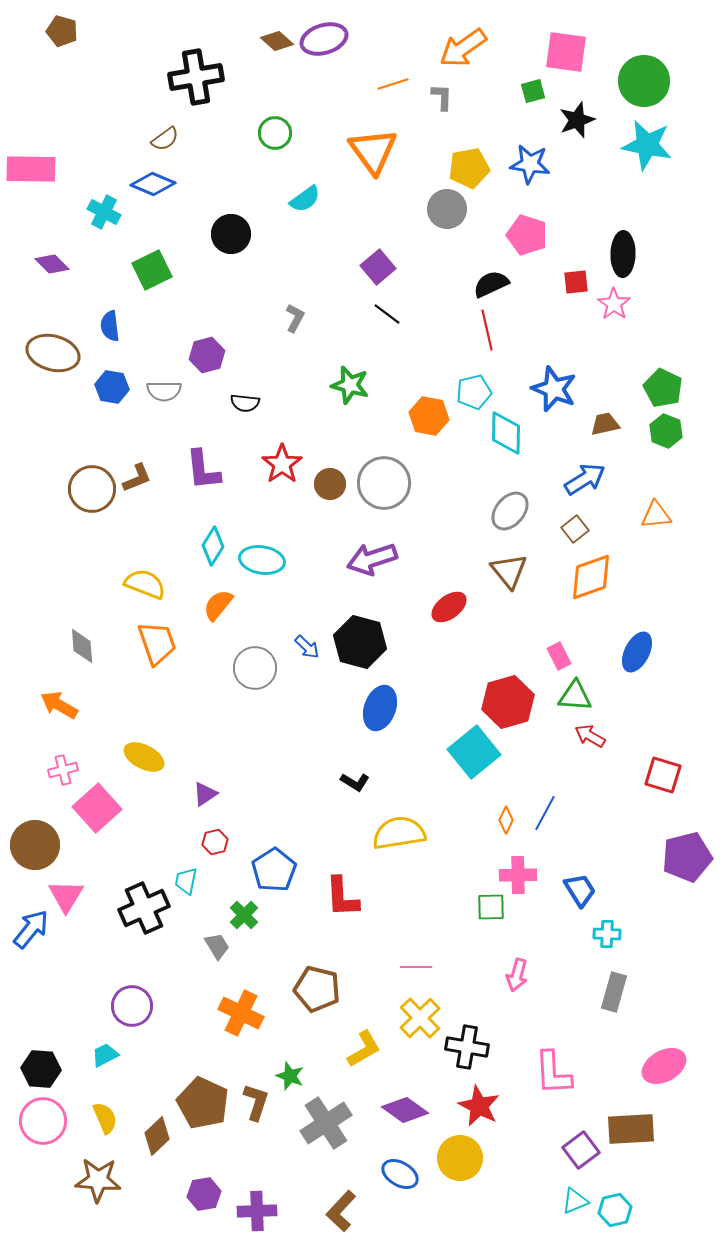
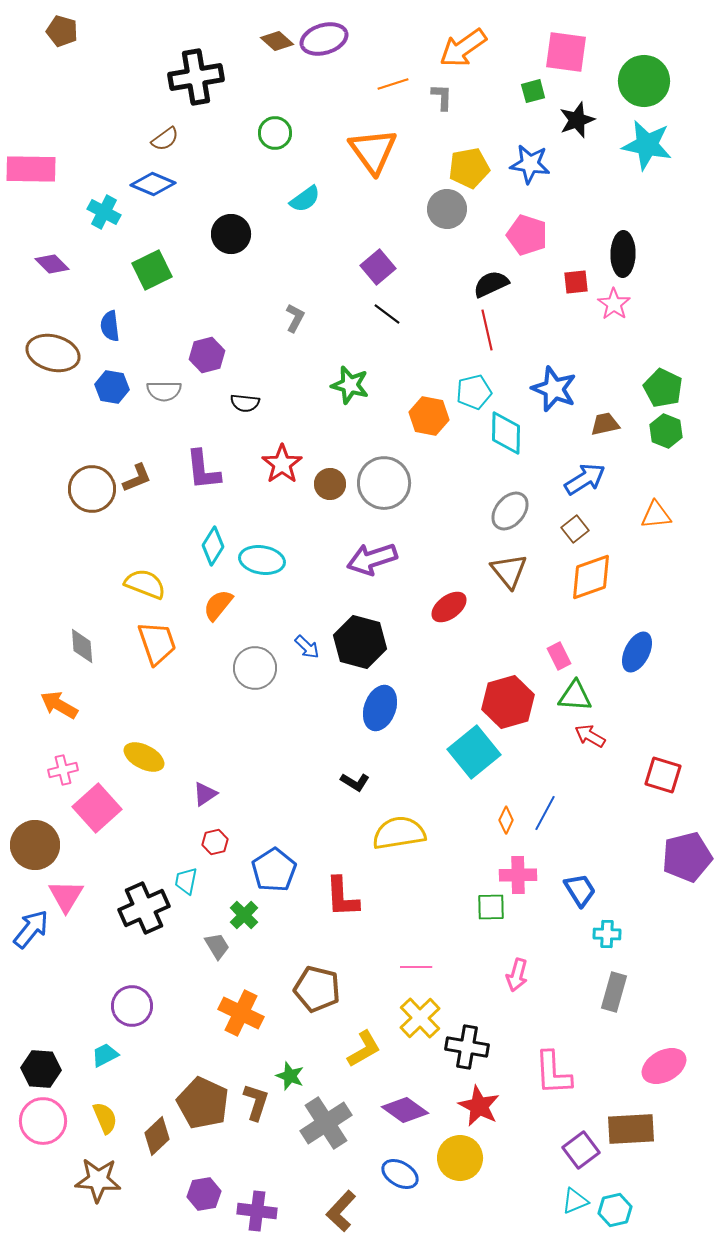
purple cross at (257, 1211): rotated 9 degrees clockwise
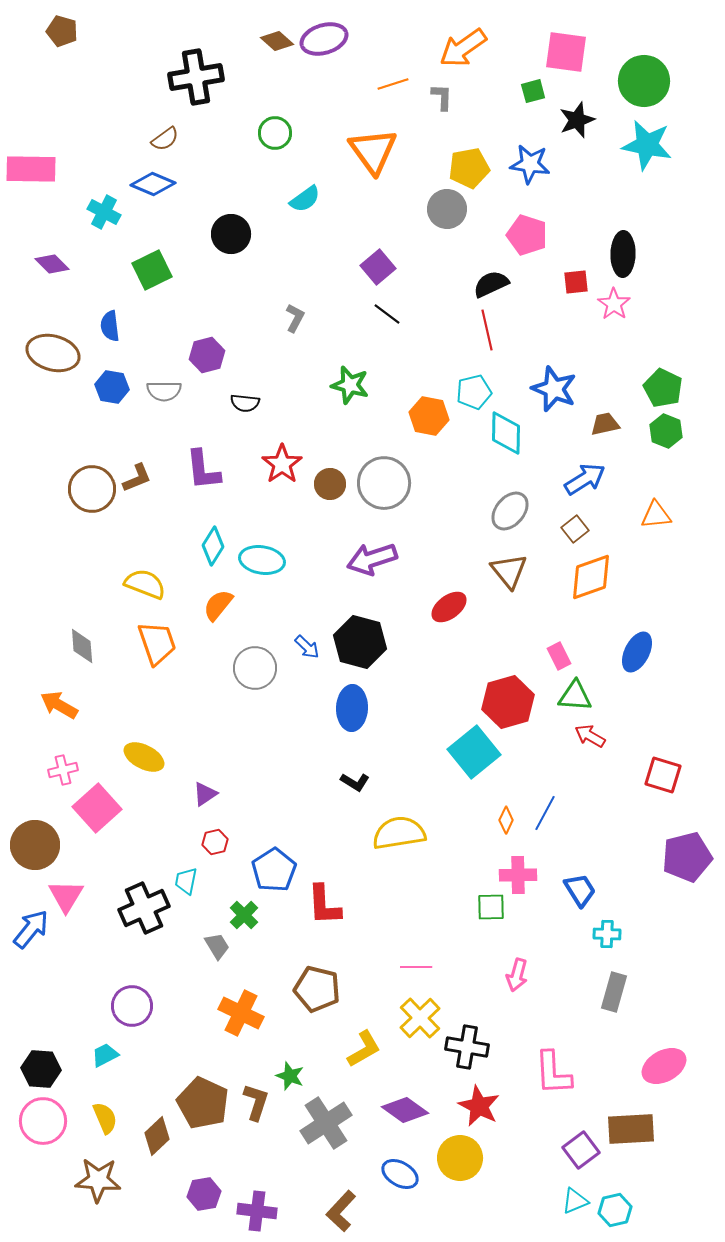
blue ellipse at (380, 708): moved 28 px left; rotated 18 degrees counterclockwise
red L-shape at (342, 897): moved 18 px left, 8 px down
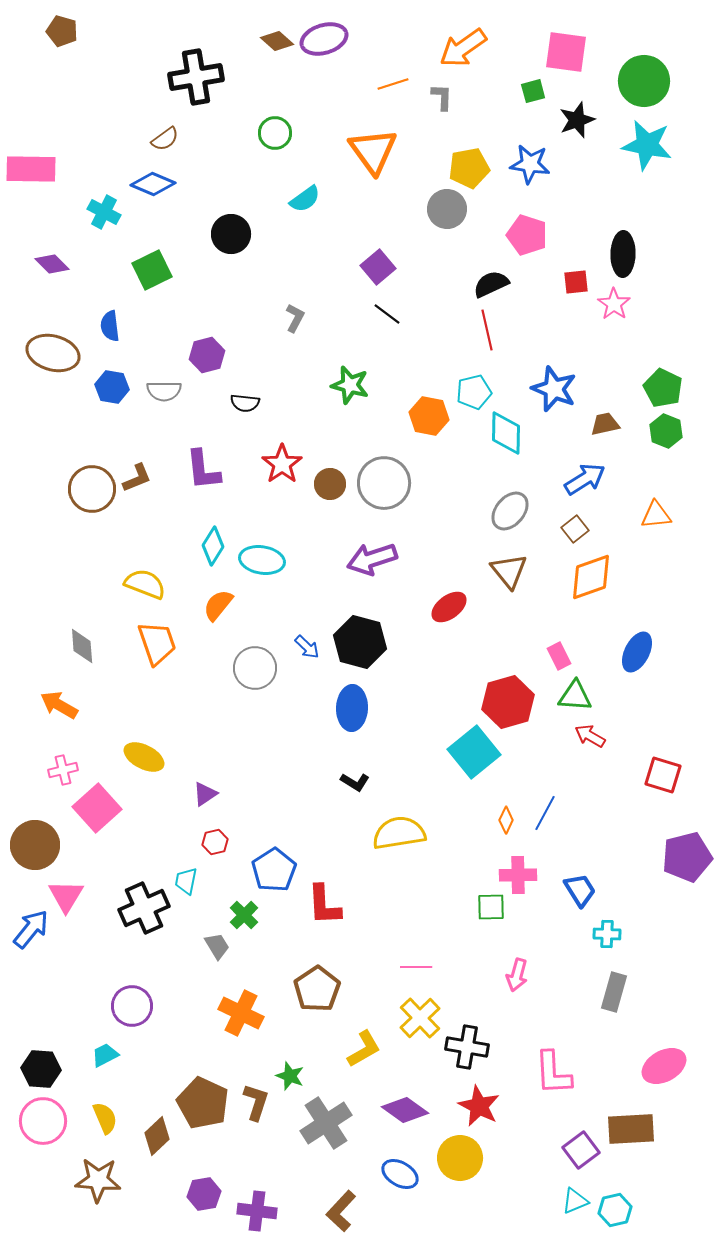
brown pentagon at (317, 989): rotated 24 degrees clockwise
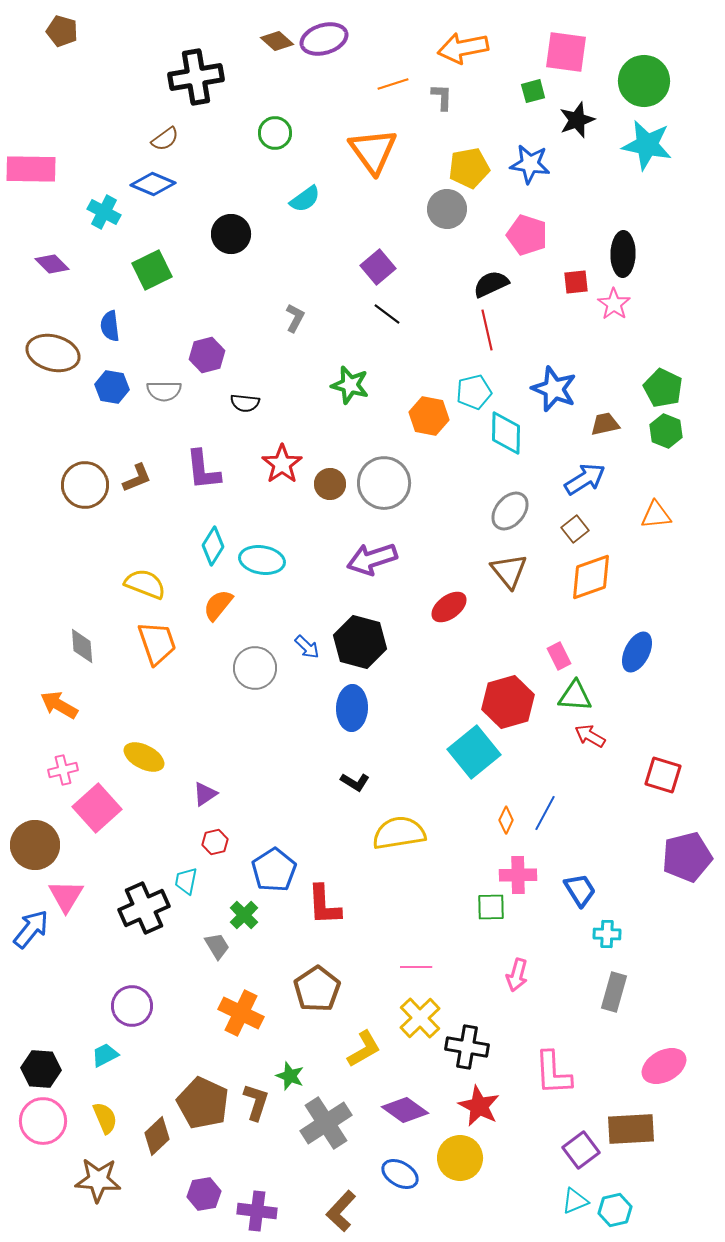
orange arrow at (463, 48): rotated 24 degrees clockwise
brown circle at (92, 489): moved 7 px left, 4 px up
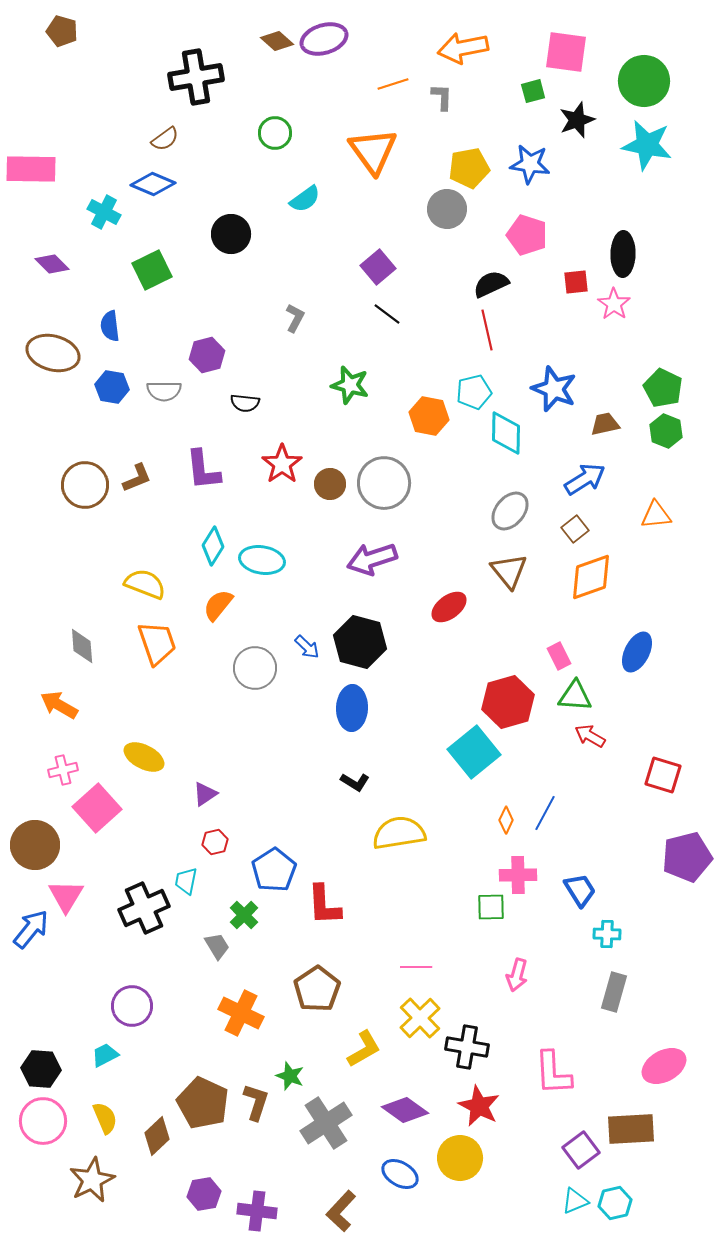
brown star at (98, 1180): moved 6 px left; rotated 30 degrees counterclockwise
cyan hexagon at (615, 1210): moved 7 px up
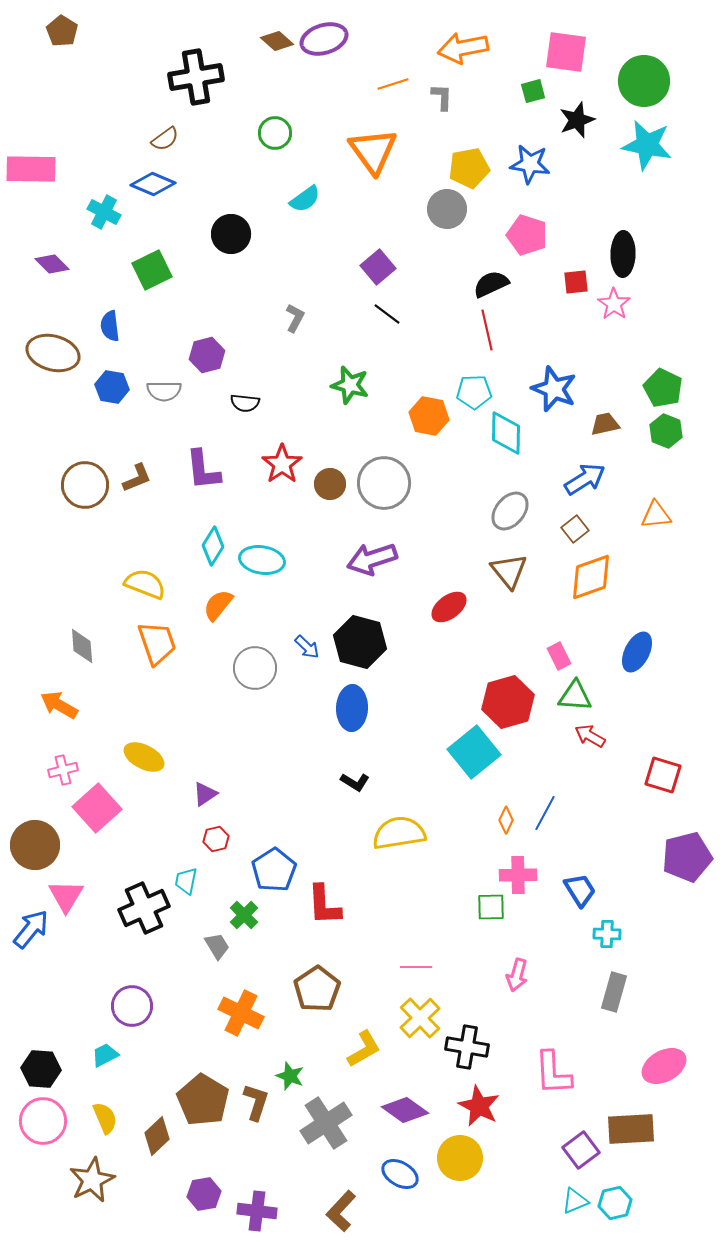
brown pentagon at (62, 31): rotated 16 degrees clockwise
cyan pentagon at (474, 392): rotated 12 degrees clockwise
red hexagon at (215, 842): moved 1 px right, 3 px up
brown pentagon at (203, 1103): moved 3 px up; rotated 6 degrees clockwise
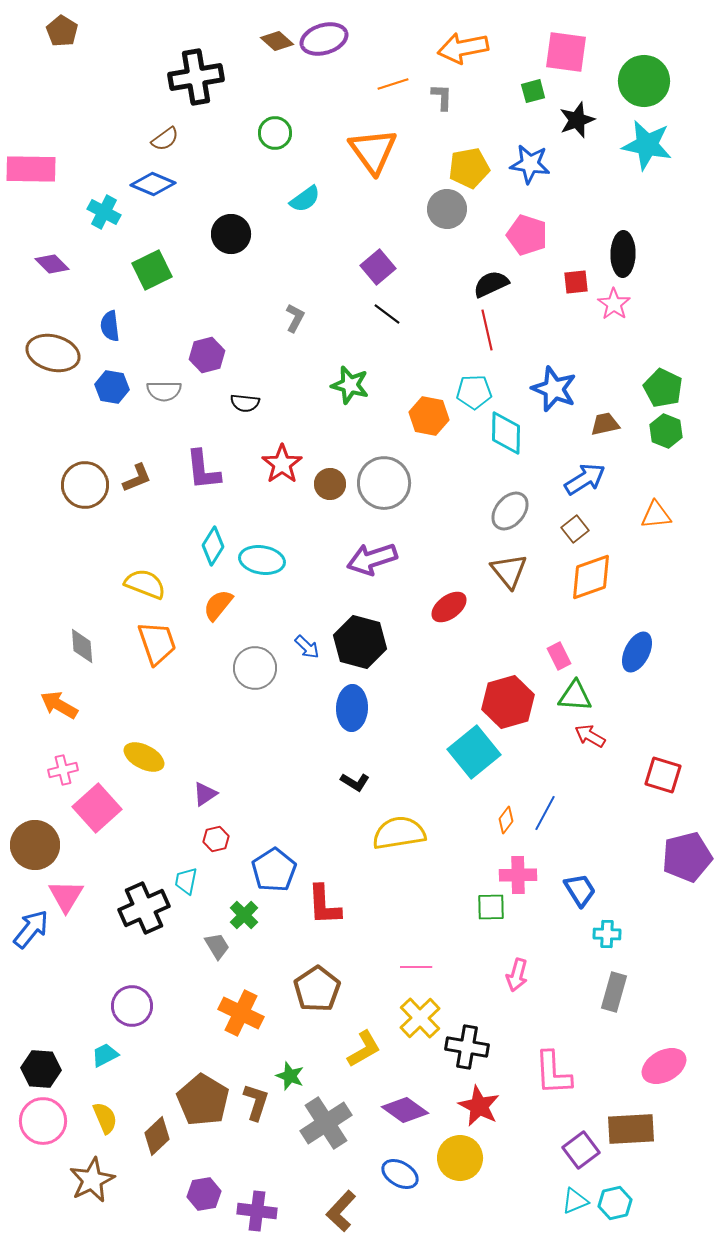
orange diamond at (506, 820): rotated 12 degrees clockwise
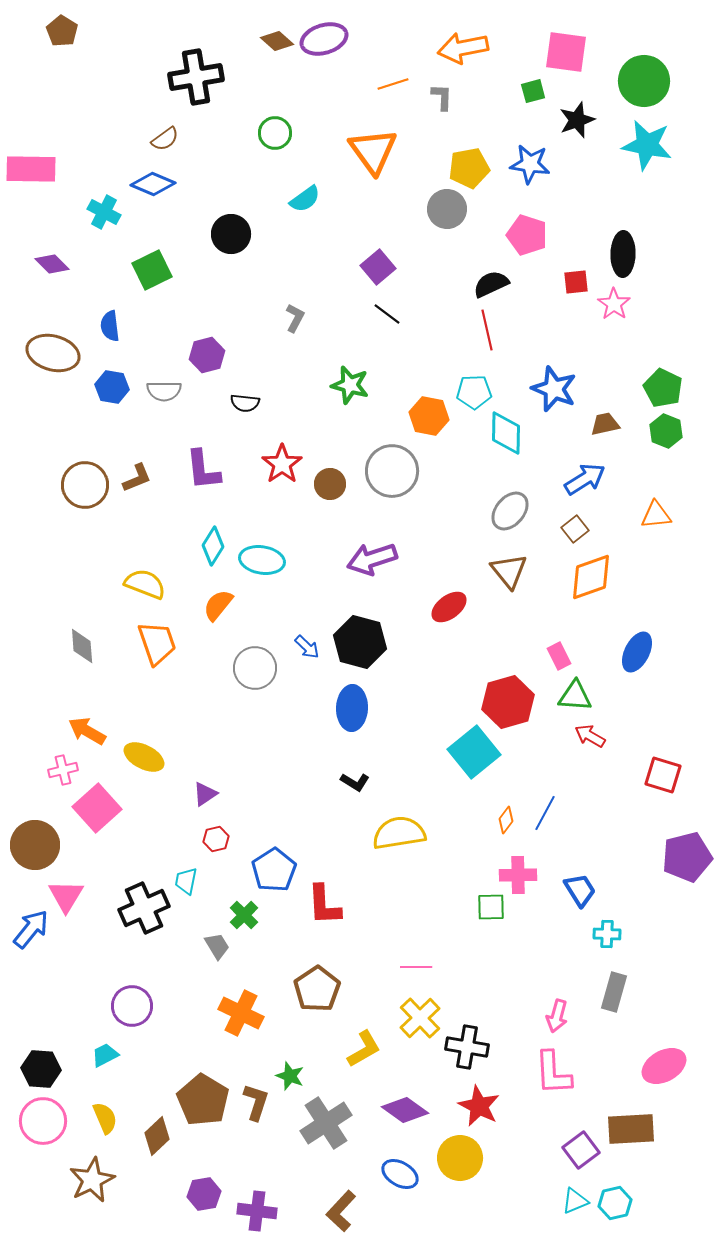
gray circle at (384, 483): moved 8 px right, 12 px up
orange arrow at (59, 705): moved 28 px right, 26 px down
pink arrow at (517, 975): moved 40 px right, 41 px down
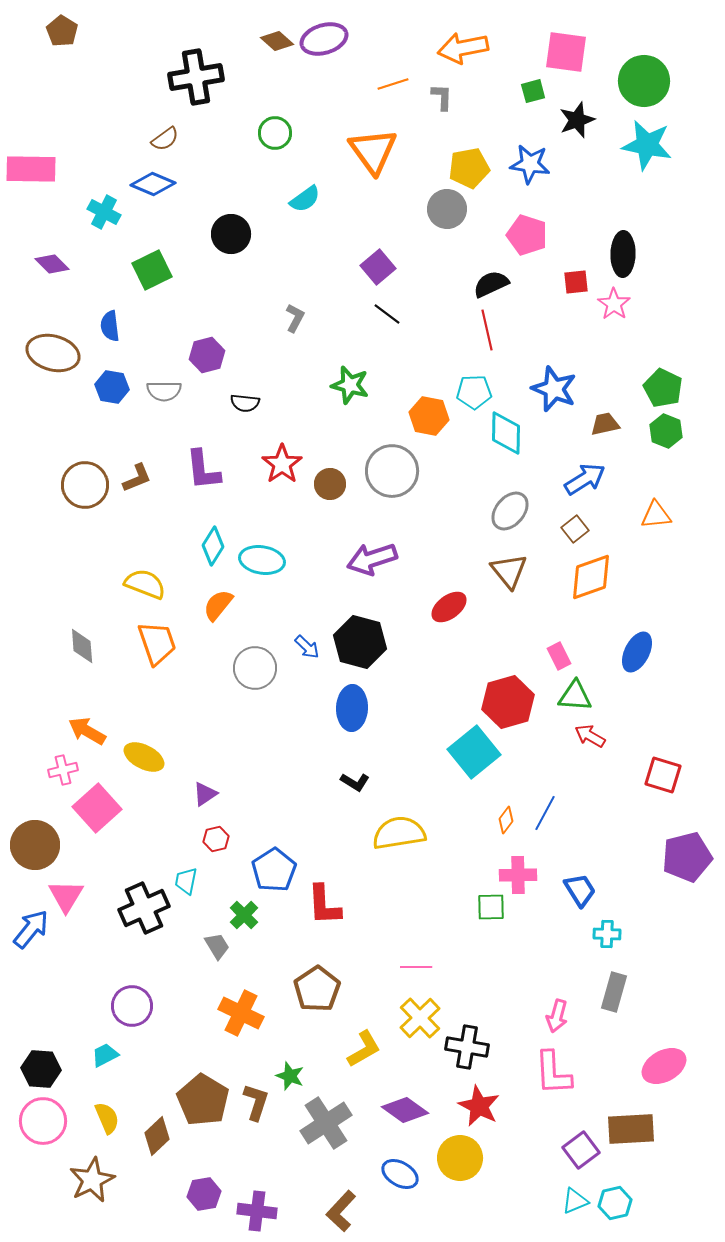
yellow semicircle at (105, 1118): moved 2 px right
